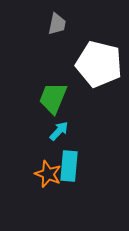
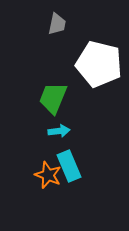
cyan arrow: rotated 40 degrees clockwise
cyan rectangle: rotated 28 degrees counterclockwise
orange star: moved 1 px down
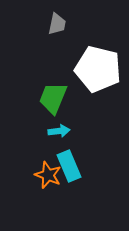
white pentagon: moved 1 px left, 5 px down
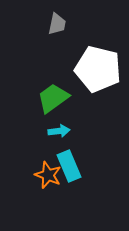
green trapezoid: rotated 32 degrees clockwise
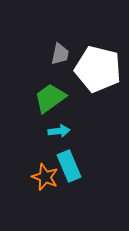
gray trapezoid: moved 3 px right, 30 px down
green trapezoid: moved 3 px left
orange star: moved 3 px left, 2 px down
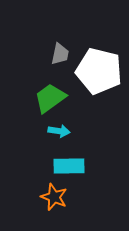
white pentagon: moved 1 px right, 2 px down
cyan arrow: rotated 15 degrees clockwise
cyan rectangle: rotated 68 degrees counterclockwise
orange star: moved 9 px right, 20 px down
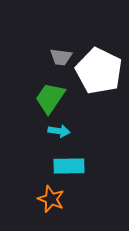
gray trapezoid: moved 1 px right, 3 px down; rotated 85 degrees clockwise
white pentagon: rotated 12 degrees clockwise
green trapezoid: rotated 20 degrees counterclockwise
orange star: moved 3 px left, 2 px down
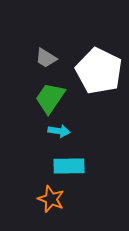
gray trapezoid: moved 15 px left, 1 px down; rotated 25 degrees clockwise
